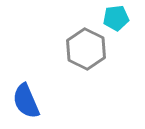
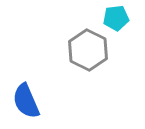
gray hexagon: moved 2 px right, 1 px down
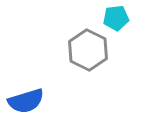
blue semicircle: rotated 84 degrees counterclockwise
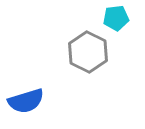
gray hexagon: moved 2 px down
